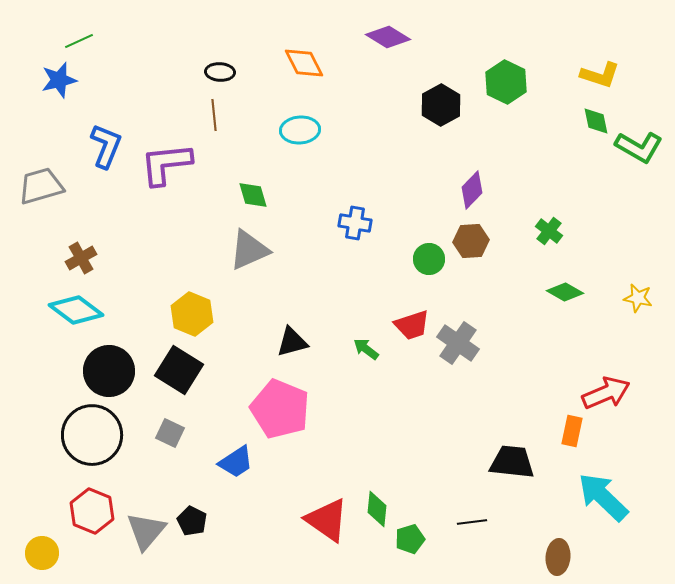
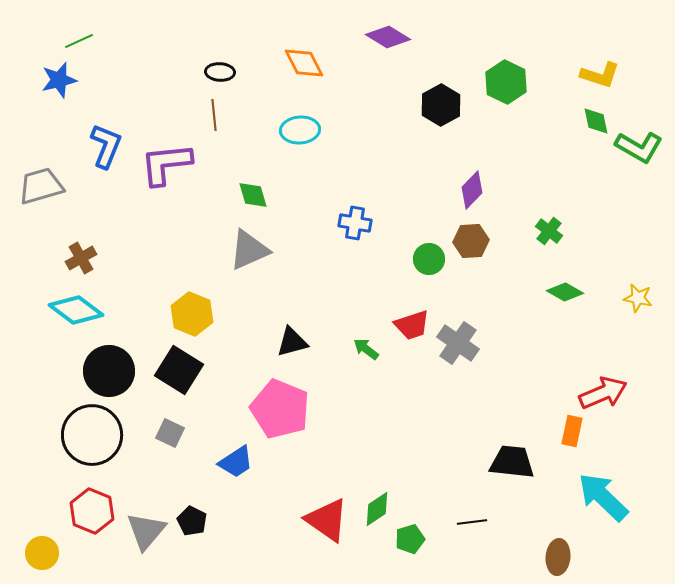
red arrow at (606, 393): moved 3 px left
green diamond at (377, 509): rotated 51 degrees clockwise
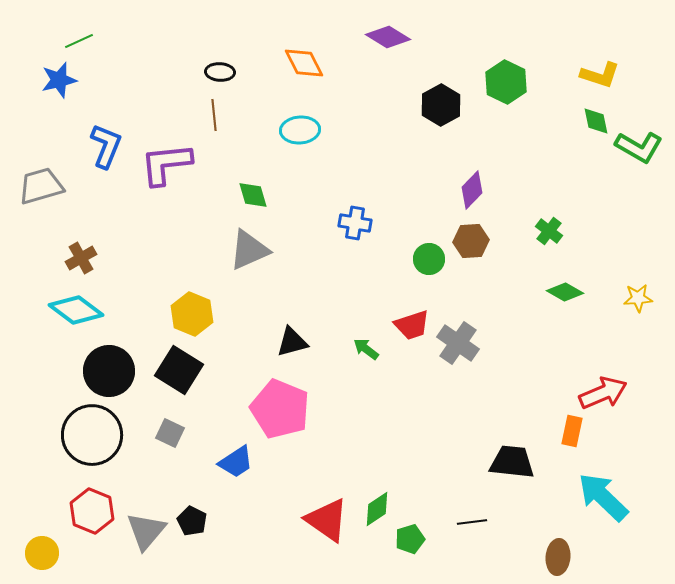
yellow star at (638, 298): rotated 16 degrees counterclockwise
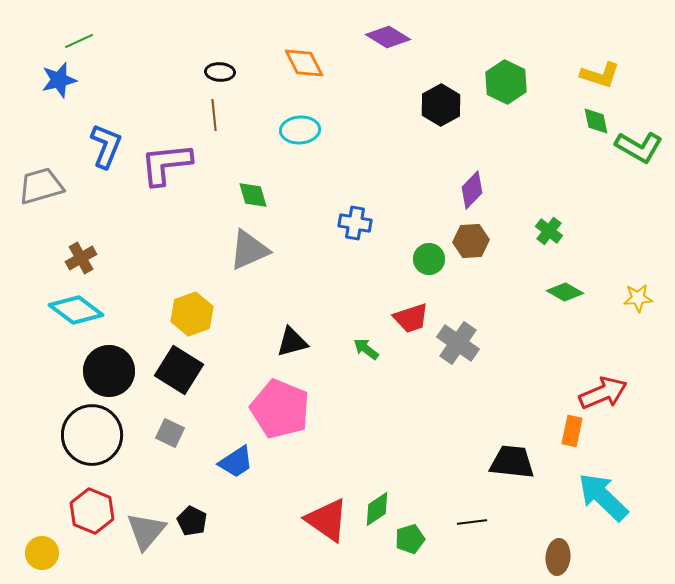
yellow hexagon at (192, 314): rotated 18 degrees clockwise
red trapezoid at (412, 325): moved 1 px left, 7 px up
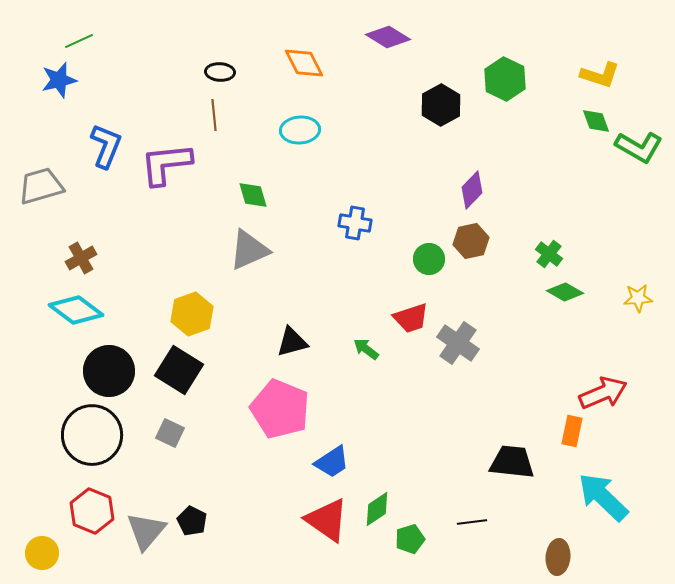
green hexagon at (506, 82): moved 1 px left, 3 px up
green diamond at (596, 121): rotated 8 degrees counterclockwise
green cross at (549, 231): moved 23 px down
brown hexagon at (471, 241): rotated 8 degrees counterclockwise
blue trapezoid at (236, 462): moved 96 px right
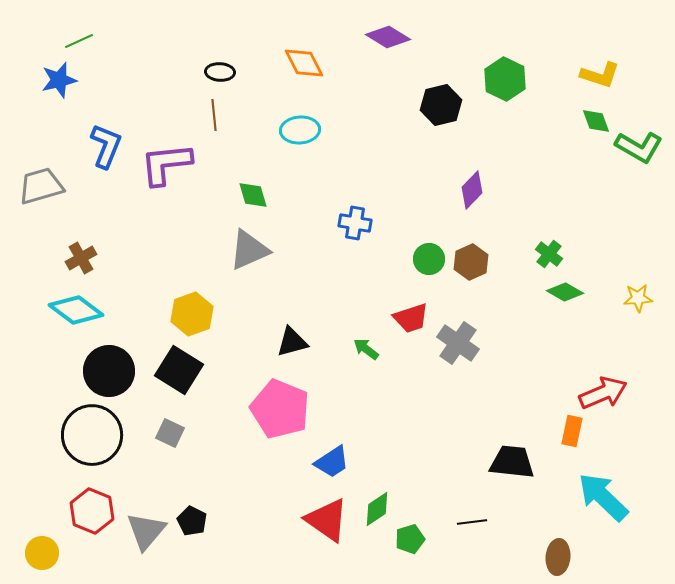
black hexagon at (441, 105): rotated 15 degrees clockwise
brown hexagon at (471, 241): moved 21 px down; rotated 12 degrees counterclockwise
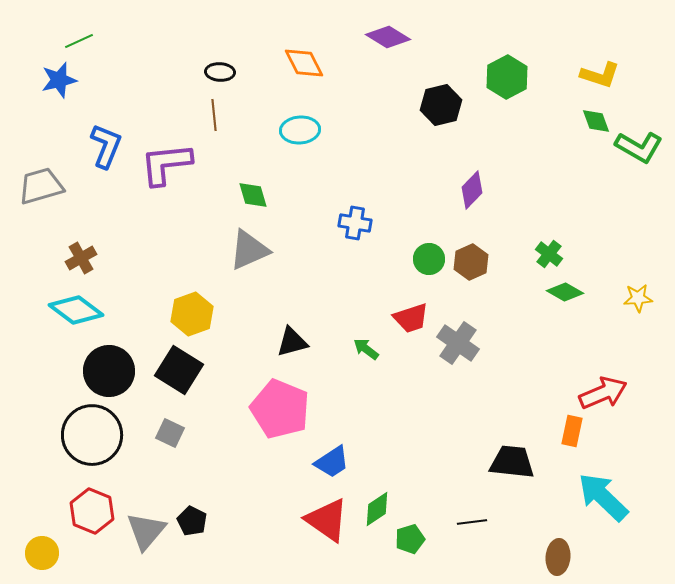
green hexagon at (505, 79): moved 2 px right, 2 px up; rotated 6 degrees clockwise
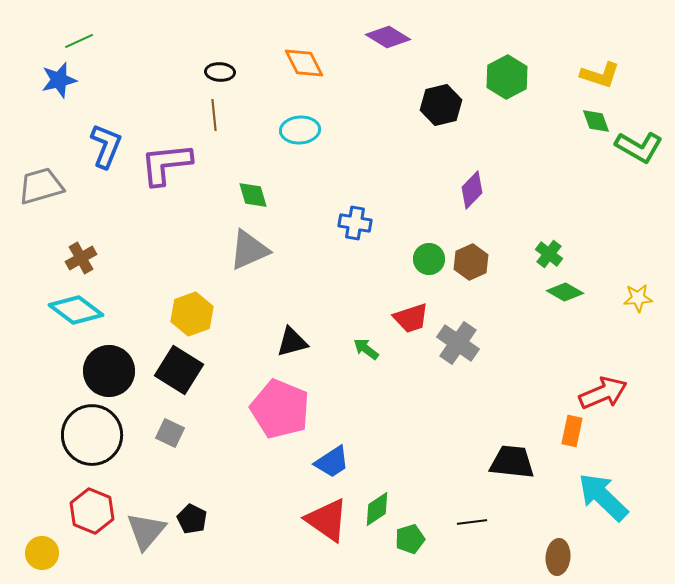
black pentagon at (192, 521): moved 2 px up
